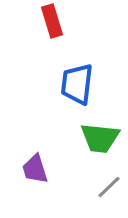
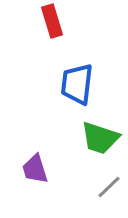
green trapezoid: rotated 12 degrees clockwise
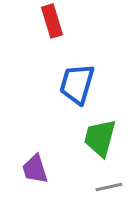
blue trapezoid: rotated 9 degrees clockwise
green trapezoid: rotated 87 degrees clockwise
gray line: rotated 32 degrees clockwise
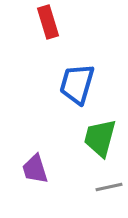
red rectangle: moved 4 px left, 1 px down
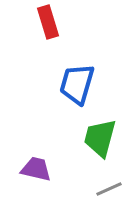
purple trapezoid: moved 1 px right; rotated 120 degrees clockwise
gray line: moved 2 px down; rotated 12 degrees counterclockwise
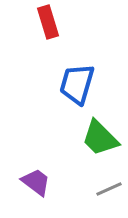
green trapezoid: rotated 60 degrees counterclockwise
purple trapezoid: moved 13 px down; rotated 24 degrees clockwise
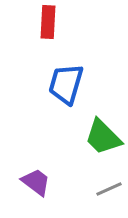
red rectangle: rotated 20 degrees clockwise
blue trapezoid: moved 11 px left
green trapezoid: moved 3 px right, 1 px up
